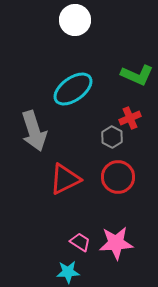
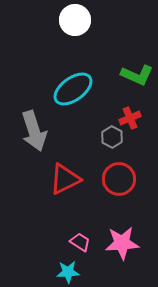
red circle: moved 1 px right, 2 px down
pink star: moved 6 px right
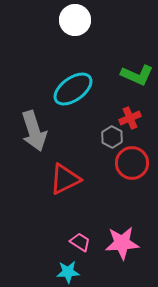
red circle: moved 13 px right, 16 px up
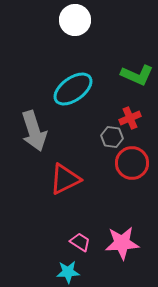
gray hexagon: rotated 20 degrees counterclockwise
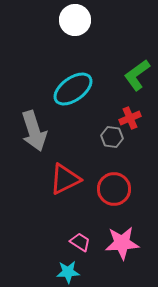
green L-shape: rotated 120 degrees clockwise
red circle: moved 18 px left, 26 px down
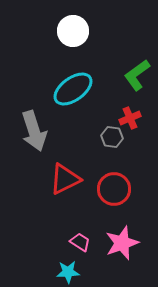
white circle: moved 2 px left, 11 px down
pink star: rotated 16 degrees counterclockwise
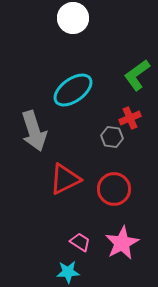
white circle: moved 13 px up
cyan ellipse: moved 1 px down
pink star: rotated 8 degrees counterclockwise
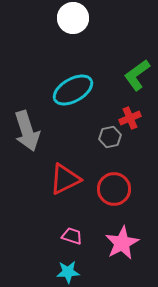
cyan ellipse: rotated 6 degrees clockwise
gray arrow: moved 7 px left
gray hexagon: moved 2 px left; rotated 20 degrees counterclockwise
pink trapezoid: moved 8 px left, 6 px up; rotated 15 degrees counterclockwise
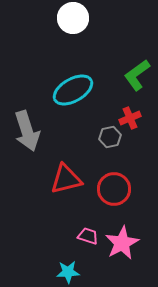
red triangle: moved 1 px right; rotated 12 degrees clockwise
pink trapezoid: moved 16 px right
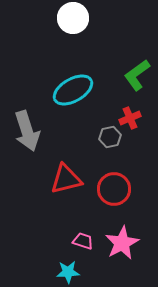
pink trapezoid: moved 5 px left, 5 px down
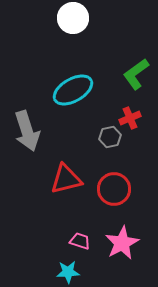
green L-shape: moved 1 px left, 1 px up
pink trapezoid: moved 3 px left
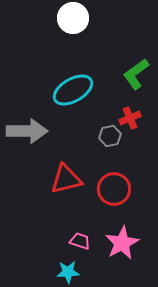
gray arrow: rotated 72 degrees counterclockwise
gray hexagon: moved 1 px up
